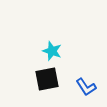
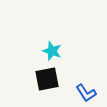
blue L-shape: moved 6 px down
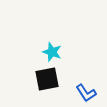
cyan star: moved 1 px down
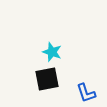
blue L-shape: rotated 15 degrees clockwise
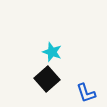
black square: rotated 30 degrees counterclockwise
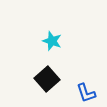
cyan star: moved 11 px up
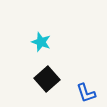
cyan star: moved 11 px left, 1 px down
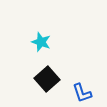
blue L-shape: moved 4 px left
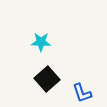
cyan star: rotated 18 degrees counterclockwise
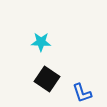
black square: rotated 15 degrees counterclockwise
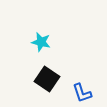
cyan star: rotated 12 degrees clockwise
